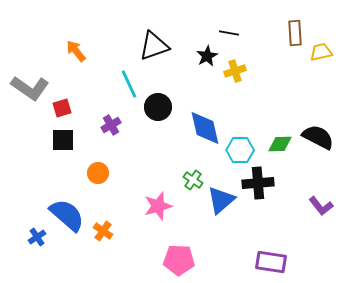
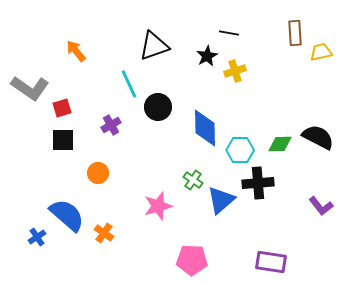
blue diamond: rotated 12 degrees clockwise
orange cross: moved 1 px right, 2 px down
pink pentagon: moved 13 px right
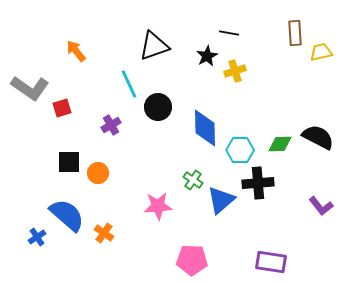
black square: moved 6 px right, 22 px down
pink star: rotated 12 degrees clockwise
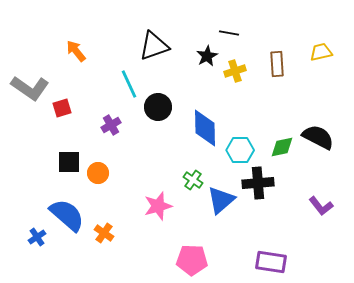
brown rectangle: moved 18 px left, 31 px down
green diamond: moved 2 px right, 3 px down; rotated 10 degrees counterclockwise
pink star: rotated 12 degrees counterclockwise
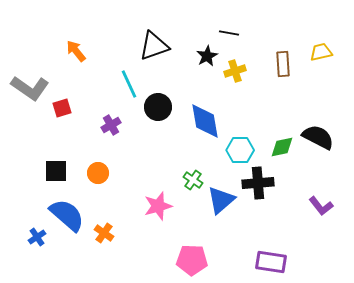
brown rectangle: moved 6 px right
blue diamond: moved 7 px up; rotated 9 degrees counterclockwise
black square: moved 13 px left, 9 px down
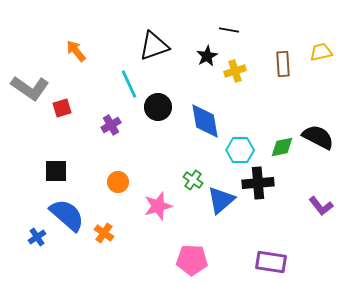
black line: moved 3 px up
orange circle: moved 20 px right, 9 px down
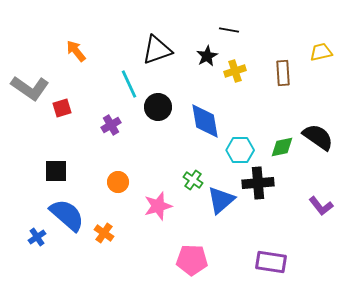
black triangle: moved 3 px right, 4 px down
brown rectangle: moved 9 px down
black semicircle: rotated 8 degrees clockwise
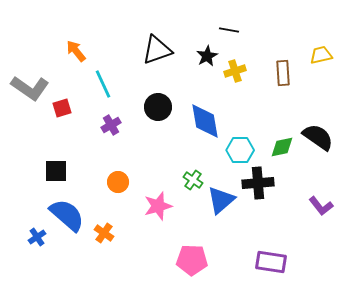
yellow trapezoid: moved 3 px down
cyan line: moved 26 px left
